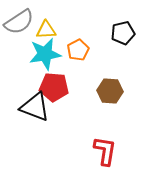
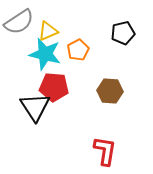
yellow triangle: moved 2 px right, 1 px down; rotated 20 degrees counterclockwise
cyan star: rotated 24 degrees clockwise
black triangle: rotated 36 degrees clockwise
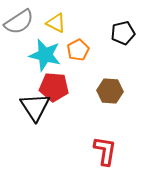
yellow triangle: moved 8 px right, 8 px up; rotated 50 degrees clockwise
cyan star: moved 1 px down
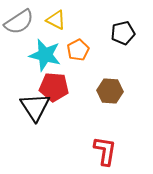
yellow triangle: moved 3 px up
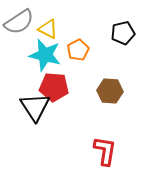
yellow triangle: moved 8 px left, 9 px down
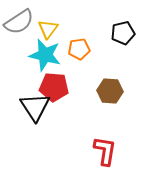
yellow triangle: rotated 40 degrees clockwise
orange pentagon: moved 1 px right, 1 px up; rotated 20 degrees clockwise
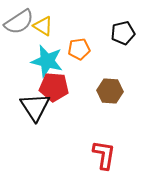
yellow triangle: moved 5 px left, 3 px up; rotated 35 degrees counterclockwise
cyan star: moved 2 px right, 6 px down
red L-shape: moved 1 px left, 4 px down
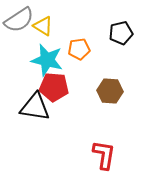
gray semicircle: moved 2 px up
black pentagon: moved 2 px left
cyan star: moved 1 px up
black triangle: rotated 48 degrees counterclockwise
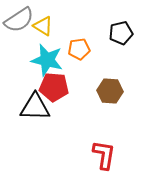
black triangle: rotated 8 degrees counterclockwise
